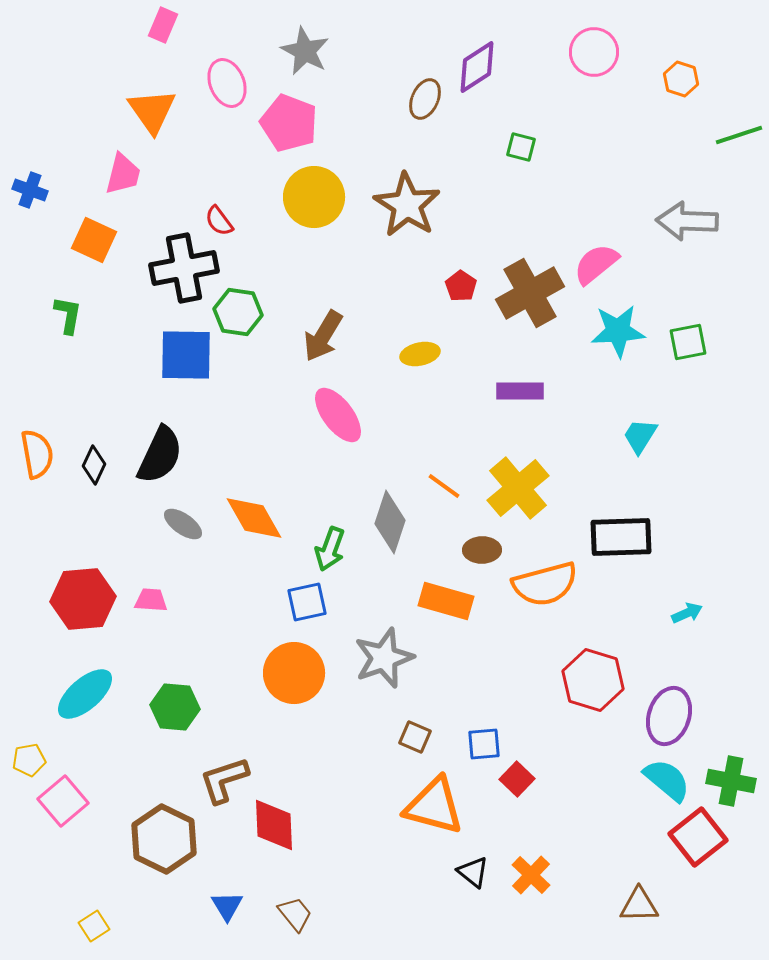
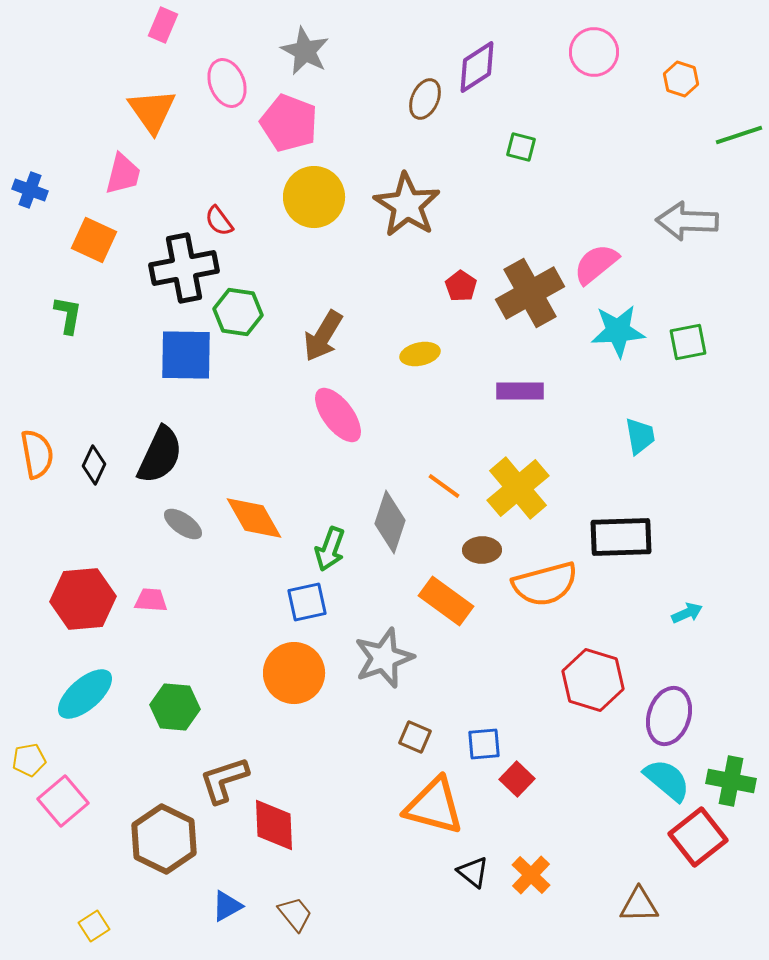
cyan trapezoid at (640, 436): rotated 138 degrees clockwise
orange rectangle at (446, 601): rotated 20 degrees clockwise
blue triangle at (227, 906): rotated 32 degrees clockwise
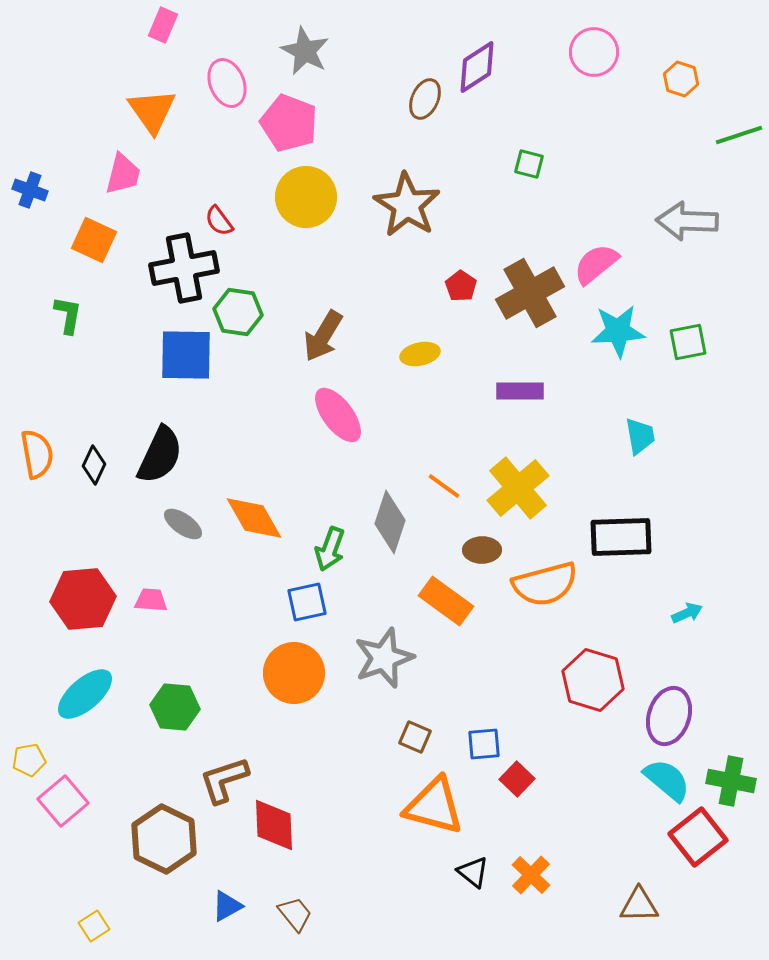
green square at (521, 147): moved 8 px right, 17 px down
yellow circle at (314, 197): moved 8 px left
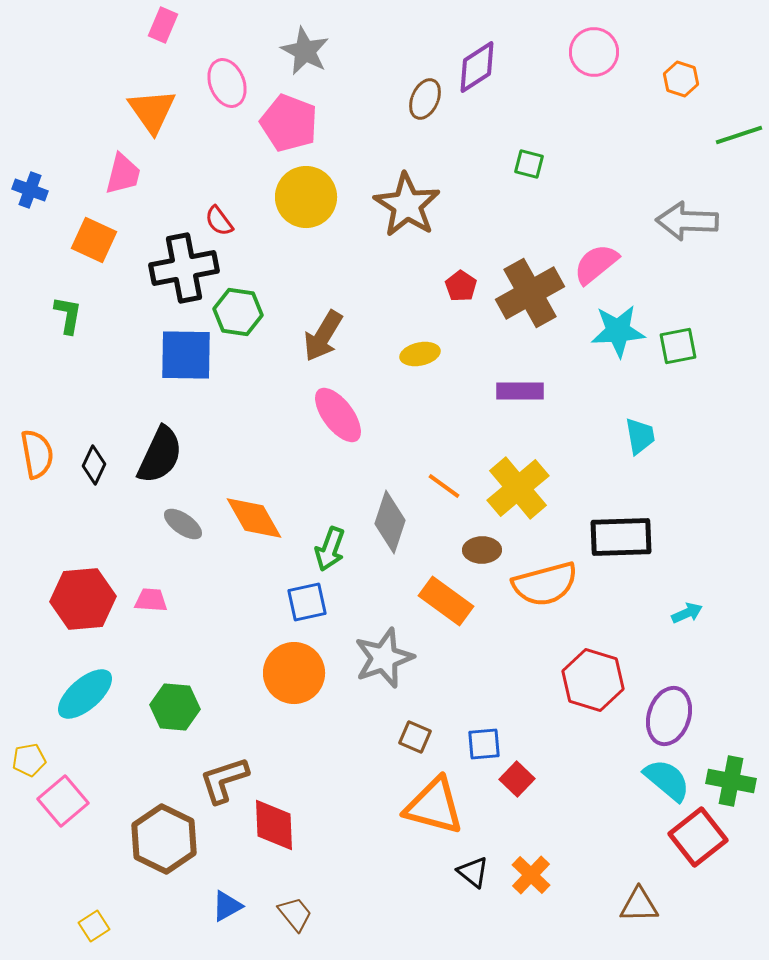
green square at (688, 342): moved 10 px left, 4 px down
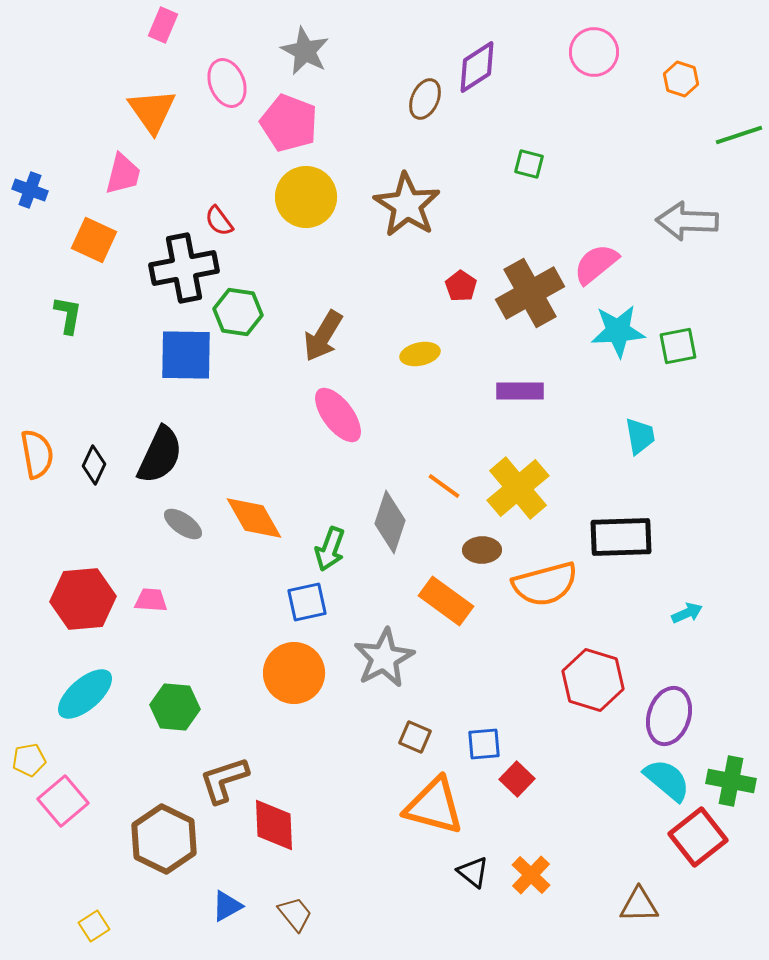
gray star at (384, 658): rotated 8 degrees counterclockwise
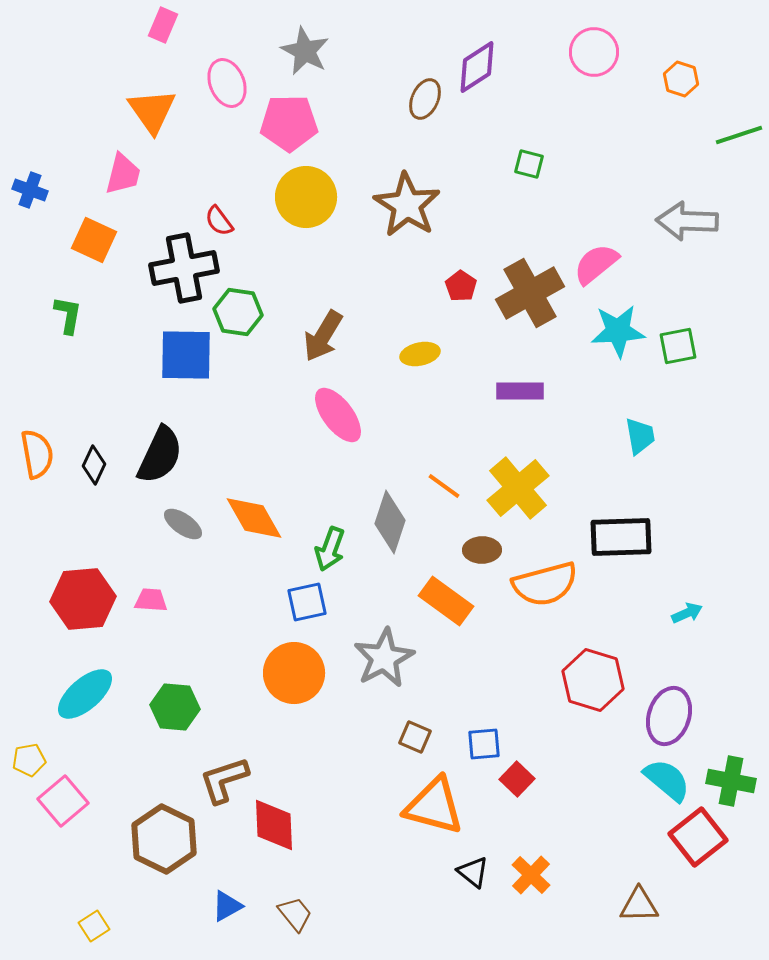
pink pentagon at (289, 123): rotated 22 degrees counterclockwise
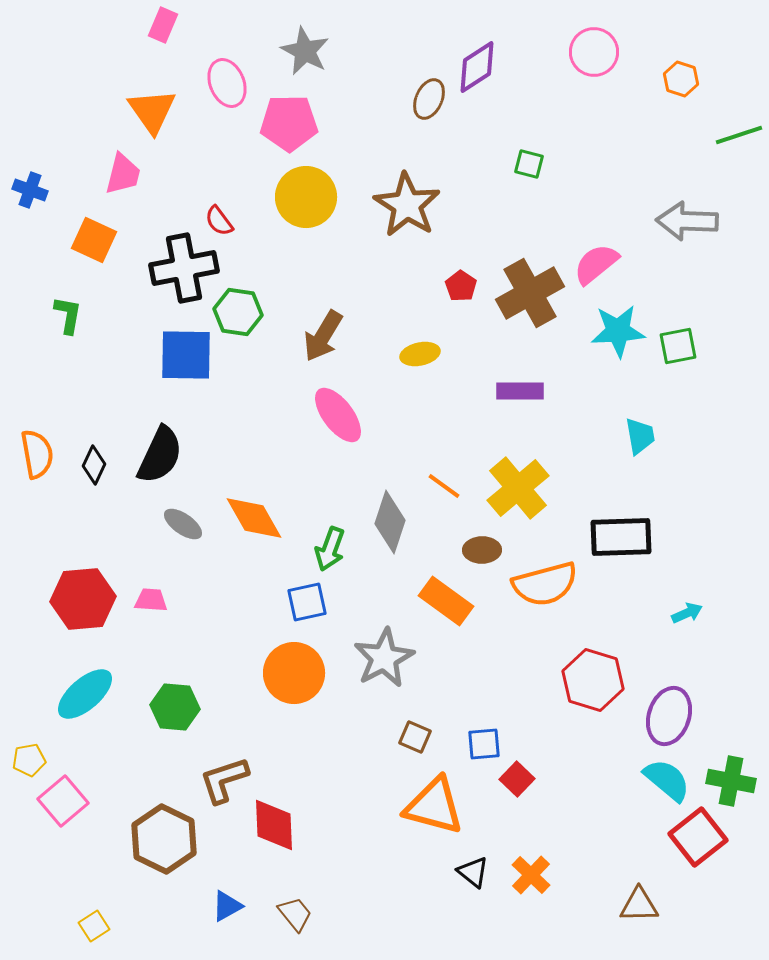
brown ellipse at (425, 99): moved 4 px right
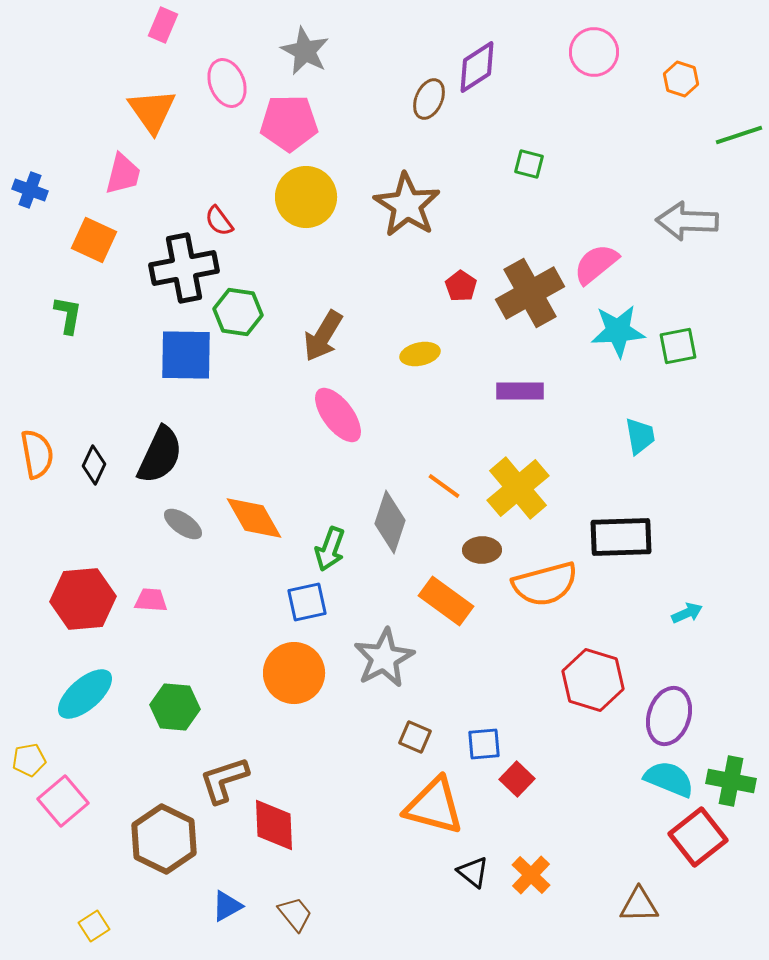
cyan semicircle at (667, 780): moved 2 px right, 1 px up; rotated 18 degrees counterclockwise
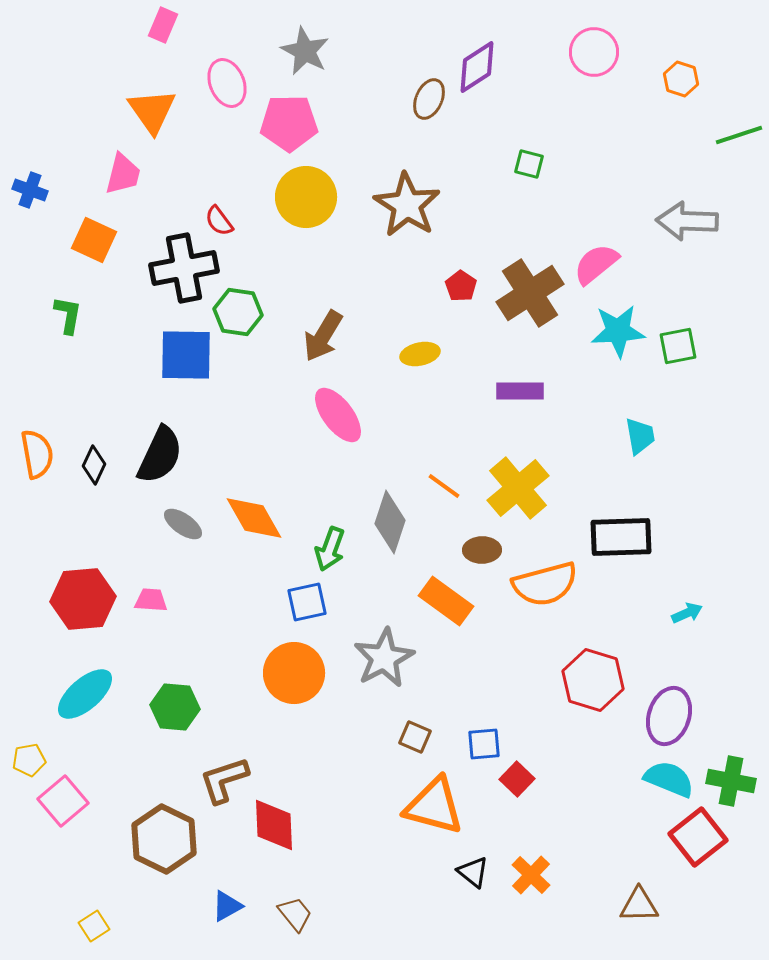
brown cross at (530, 293): rotated 4 degrees counterclockwise
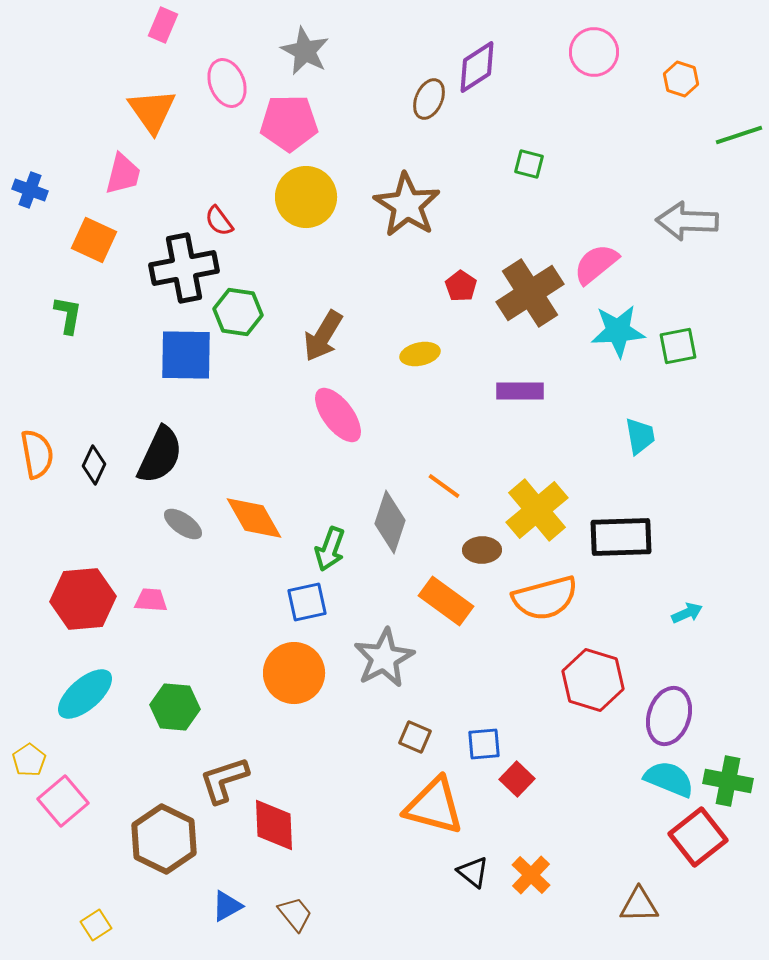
yellow cross at (518, 488): moved 19 px right, 22 px down
orange semicircle at (545, 584): moved 14 px down
yellow pentagon at (29, 760): rotated 24 degrees counterclockwise
green cross at (731, 781): moved 3 px left
yellow square at (94, 926): moved 2 px right, 1 px up
